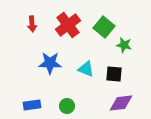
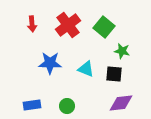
green star: moved 2 px left, 6 px down
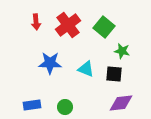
red arrow: moved 4 px right, 2 px up
green circle: moved 2 px left, 1 px down
